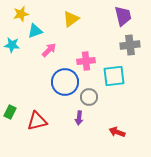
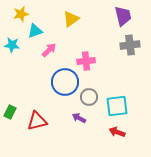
cyan square: moved 3 px right, 30 px down
purple arrow: rotated 112 degrees clockwise
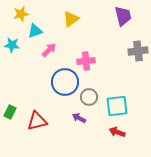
gray cross: moved 8 px right, 6 px down
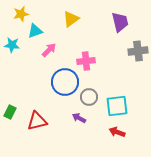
purple trapezoid: moved 3 px left, 6 px down
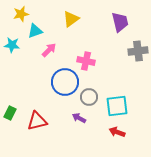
pink cross: rotated 18 degrees clockwise
green rectangle: moved 1 px down
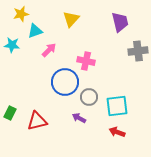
yellow triangle: rotated 12 degrees counterclockwise
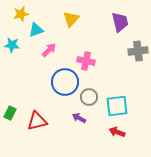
cyan triangle: moved 1 px right, 1 px up
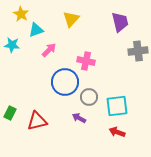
yellow star: rotated 28 degrees counterclockwise
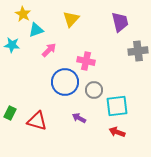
yellow star: moved 2 px right
gray circle: moved 5 px right, 7 px up
red triangle: rotated 30 degrees clockwise
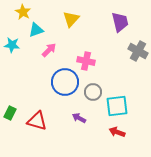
yellow star: moved 2 px up
gray cross: rotated 36 degrees clockwise
gray circle: moved 1 px left, 2 px down
